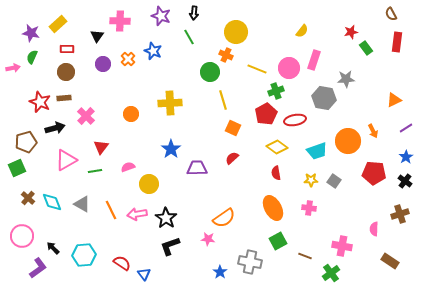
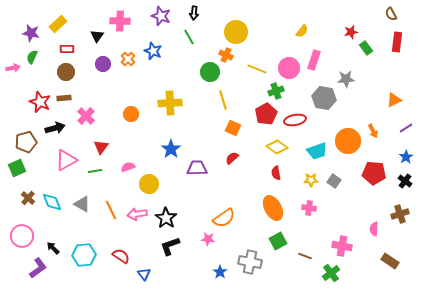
red semicircle at (122, 263): moved 1 px left, 7 px up
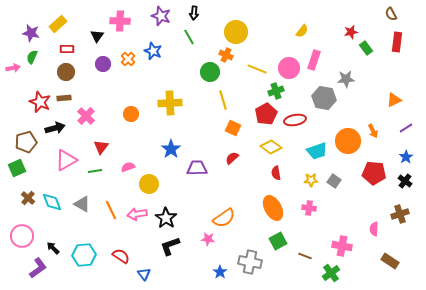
yellow diamond at (277, 147): moved 6 px left
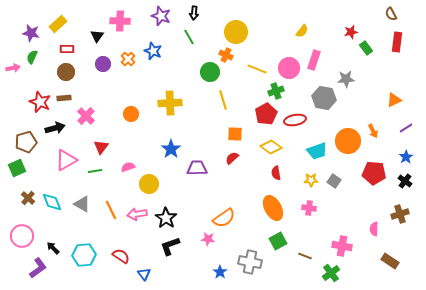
orange square at (233, 128): moved 2 px right, 6 px down; rotated 21 degrees counterclockwise
